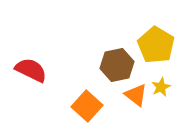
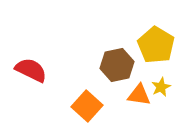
orange triangle: moved 3 px right; rotated 30 degrees counterclockwise
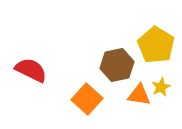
orange square: moved 7 px up
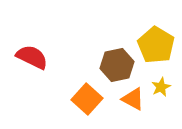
red semicircle: moved 1 px right, 13 px up
orange triangle: moved 6 px left, 4 px down; rotated 20 degrees clockwise
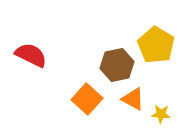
red semicircle: moved 1 px left, 2 px up
yellow star: moved 27 px down; rotated 30 degrees clockwise
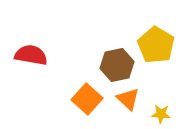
red semicircle: rotated 16 degrees counterclockwise
orange triangle: moved 5 px left; rotated 15 degrees clockwise
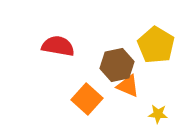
red semicircle: moved 27 px right, 9 px up
orange triangle: moved 13 px up; rotated 20 degrees counterclockwise
yellow star: moved 3 px left
